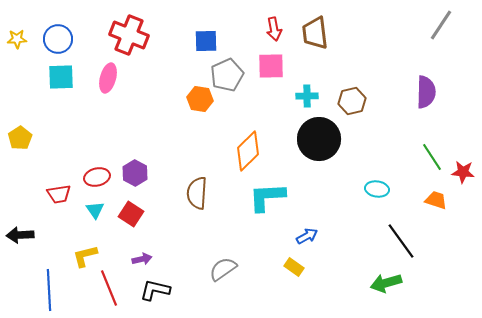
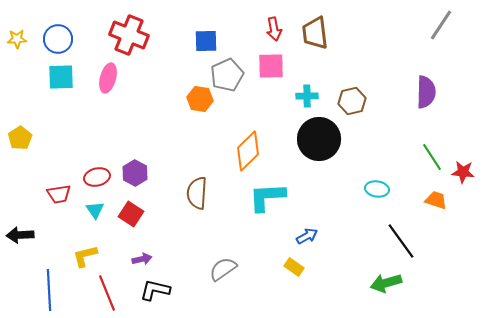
red line: moved 2 px left, 5 px down
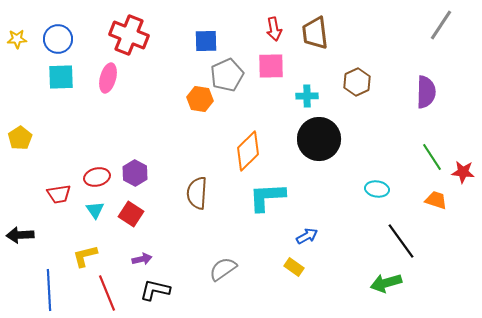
brown hexagon: moved 5 px right, 19 px up; rotated 12 degrees counterclockwise
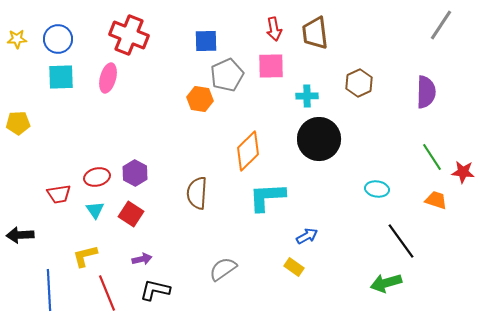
brown hexagon: moved 2 px right, 1 px down
yellow pentagon: moved 2 px left, 15 px up; rotated 30 degrees clockwise
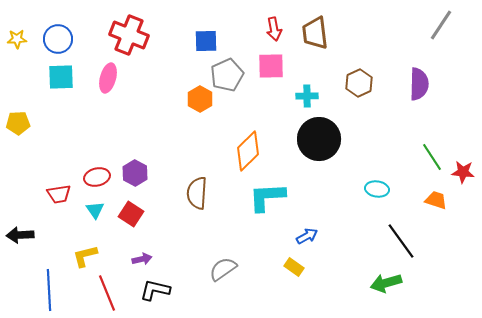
purple semicircle: moved 7 px left, 8 px up
orange hexagon: rotated 20 degrees clockwise
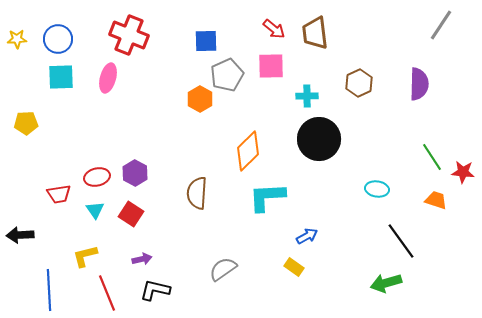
red arrow: rotated 40 degrees counterclockwise
yellow pentagon: moved 8 px right
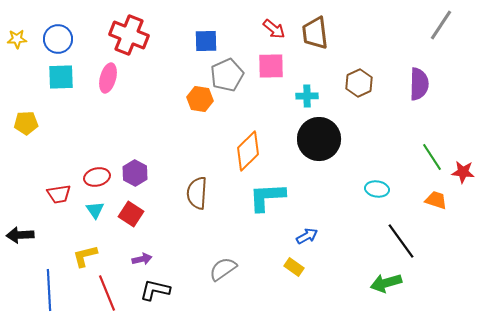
orange hexagon: rotated 20 degrees counterclockwise
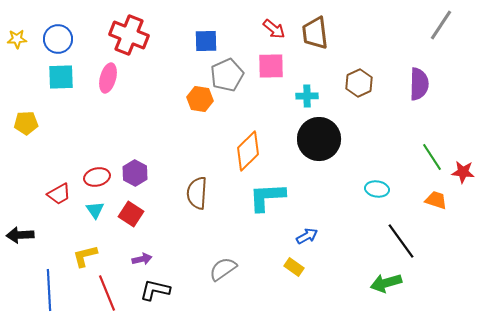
red trapezoid: rotated 20 degrees counterclockwise
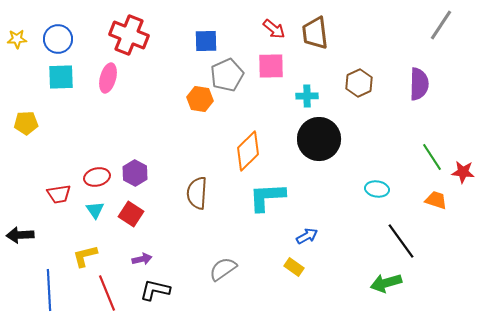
red trapezoid: rotated 20 degrees clockwise
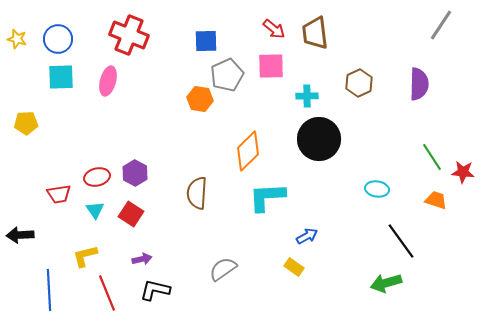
yellow star: rotated 18 degrees clockwise
pink ellipse: moved 3 px down
